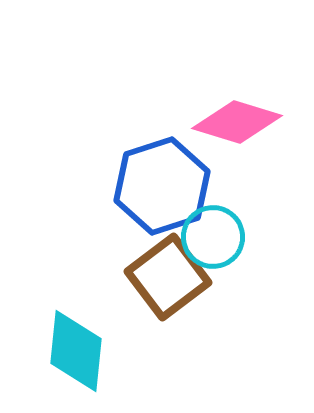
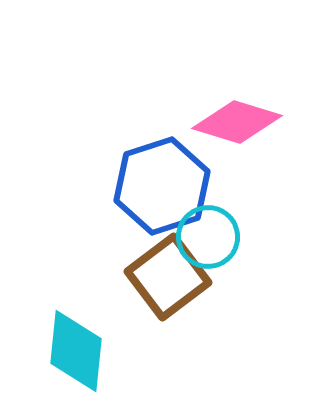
cyan circle: moved 5 px left
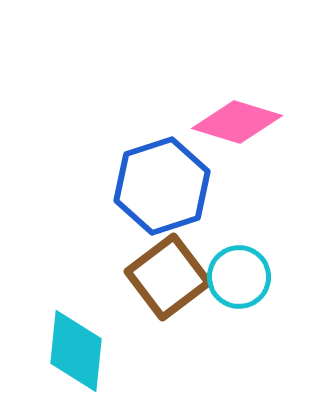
cyan circle: moved 31 px right, 40 px down
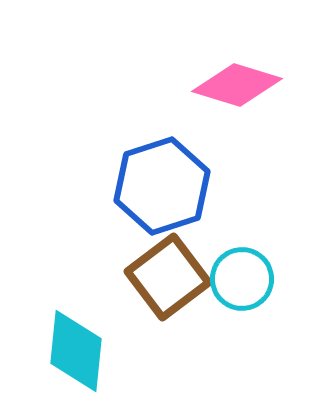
pink diamond: moved 37 px up
cyan circle: moved 3 px right, 2 px down
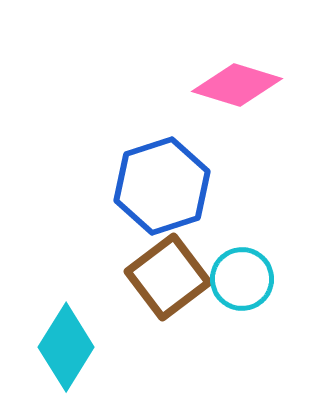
cyan diamond: moved 10 px left, 4 px up; rotated 26 degrees clockwise
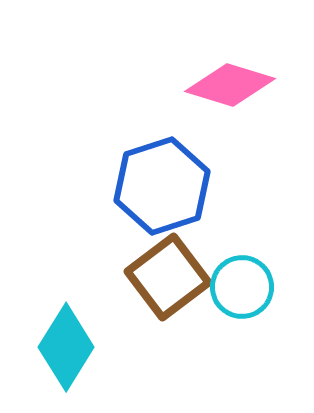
pink diamond: moved 7 px left
cyan circle: moved 8 px down
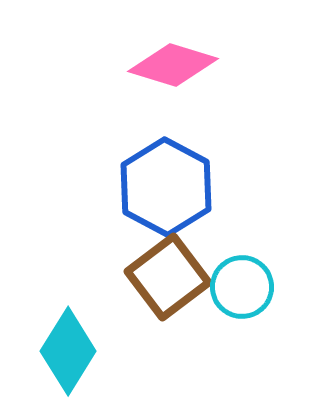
pink diamond: moved 57 px left, 20 px up
blue hexagon: moved 4 px right, 1 px down; rotated 14 degrees counterclockwise
cyan diamond: moved 2 px right, 4 px down
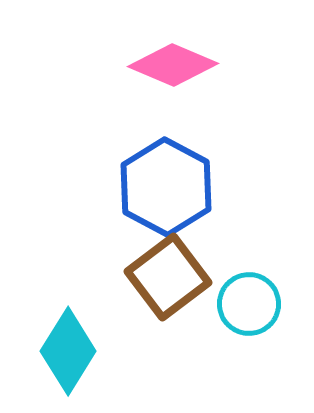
pink diamond: rotated 6 degrees clockwise
cyan circle: moved 7 px right, 17 px down
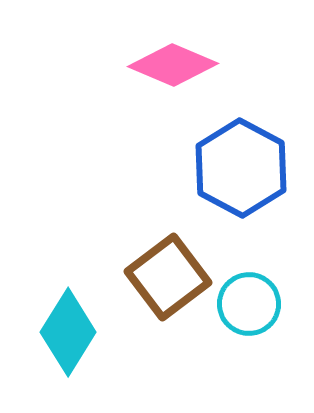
blue hexagon: moved 75 px right, 19 px up
cyan diamond: moved 19 px up
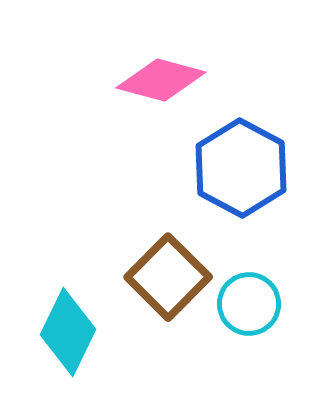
pink diamond: moved 12 px left, 15 px down; rotated 8 degrees counterclockwise
brown square: rotated 8 degrees counterclockwise
cyan diamond: rotated 6 degrees counterclockwise
